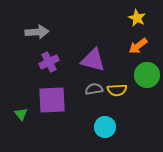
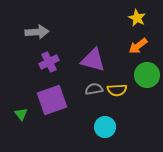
purple square: rotated 16 degrees counterclockwise
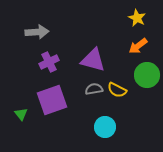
yellow semicircle: rotated 30 degrees clockwise
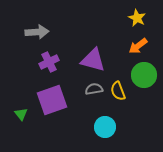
green circle: moved 3 px left
yellow semicircle: moved 1 px right, 1 px down; rotated 42 degrees clockwise
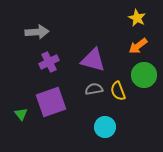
purple square: moved 1 px left, 2 px down
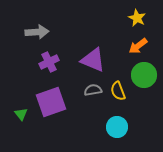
purple triangle: rotated 8 degrees clockwise
gray semicircle: moved 1 px left, 1 px down
cyan circle: moved 12 px right
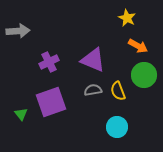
yellow star: moved 10 px left
gray arrow: moved 19 px left, 1 px up
orange arrow: rotated 114 degrees counterclockwise
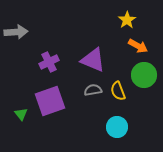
yellow star: moved 2 px down; rotated 12 degrees clockwise
gray arrow: moved 2 px left, 1 px down
purple square: moved 1 px left, 1 px up
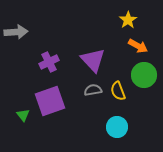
yellow star: moved 1 px right
purple triangle: rotated 24 degrees clockwise
green triangle: moved 2 px right, 1 px down
